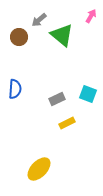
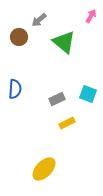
green triangle: moved 2 px right, 7 px down
yellow ellipse: moved 5 px right
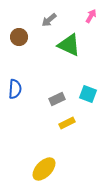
gray arrow: moved 10 px right
green triangle: moved 5 px right, 3 px down; rotated 15 degrees counterclockwise
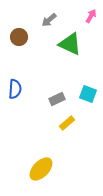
green triangle: moved 1 px right, 1 px up
yellow rectangle: rotated 14 degrees counterclockwise
yellow ellipse: moved 3 px left
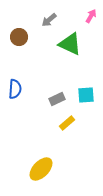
cyan square: moved 2 px left, 1 px down; rotated 24 degrees counterclockwise
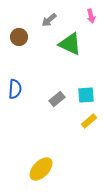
pink arrow: rotated 136 degrees clockwise
gray rectangle: rotated 14 degrees counterclockwise
yellow rectangle: moved 22 px right, 2 px up
